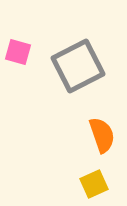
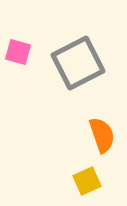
gray square: moved 3 px up
yellow square: moved 7 px left, 3 px up
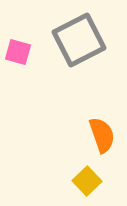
gray square: moved 1 px right, 23 px up
yellow square: rotated 20 degrees counterclockwise
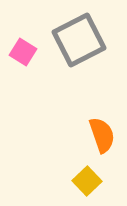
pink square: moved 5 px right; rotated 16 degrees clockwise
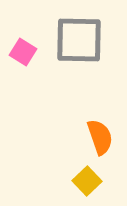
gray square: rotated 28 degrees clockwise
orange semicircle: moved 2 px left, 2 px down
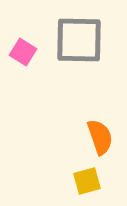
yellow square: rotated 28 degrees clockwise
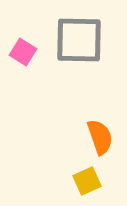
yellow square: rotated 8 degrees counterclockwise
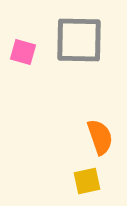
pink square: rotated 16 degrees counterclockwise
yellow square: rotated 12 degrees clockwise
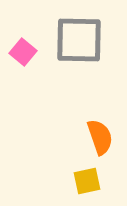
pink square: rotated 24 degrees clockwise
